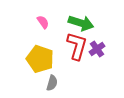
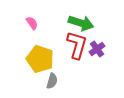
pink semicircle: moved 11 px left, 1 px down
red L-shape: moved 1 px up
gray semicircle: moved 2 px up
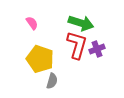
purple cross: rotated 14 degrees clockwise
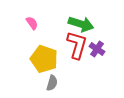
green arrow: moved 1 px down
purple cross: rotated 35 degrees counterclockwise
yellow pentagon: moved 4 px right
gray semicircle: moved 2 px down
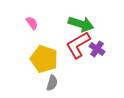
red L-shape: moved 1 px right; rotated 136 degrees counterclockwise
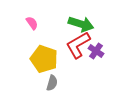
purple cross: moved 1 px left, 2 px down
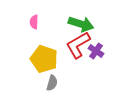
pink semicircle: moved 2 px right, 1 px up; rotated 144 degrees counterclockwise
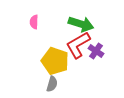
yellow pentagon: moved 11 px right, 2 px down
gray semicircle: moved 1 px down
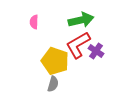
green arrow: moved 4 px up; rotated 30 degrees counterclockwise
gray semicircle: moved 1 px right
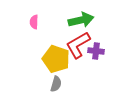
purple cross: rotated 28 degrees counterclockwise
yellow pentagon: moved 1 px right, 2 px up
gray semicircle: moved 3 px right
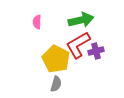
pink semicircle: moved 3 px right
purple cross: rotated 21 degrees counterclockwise
yellow pentagon: rotated 8 degrees clockwise
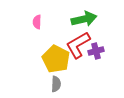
green arrow: moved 3 px right, 1 px up
gray semicircle: rotated 14 degrees counterclockwise
